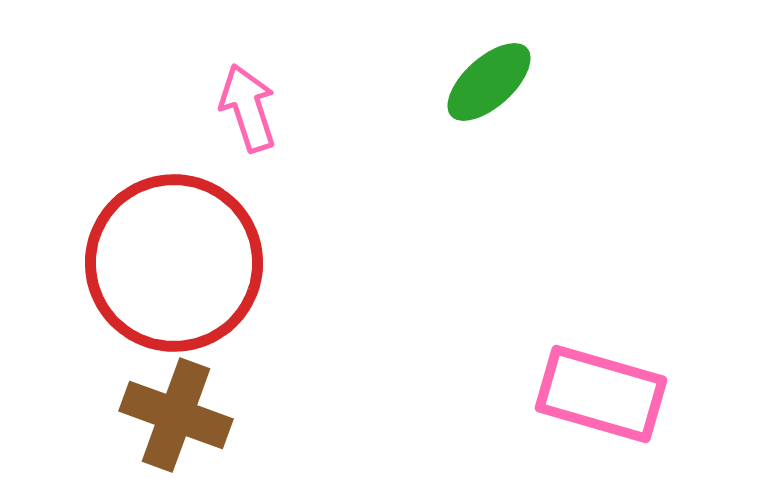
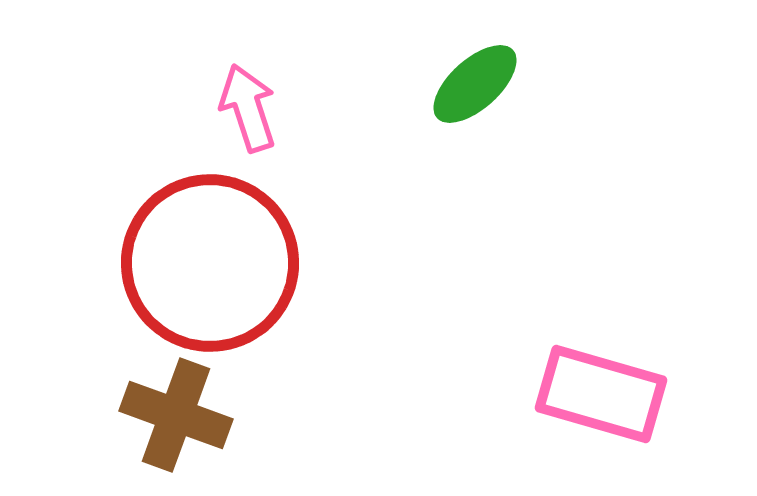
green ellipse: moved 14 px left, 2 px down
red circle: moved 36 px right
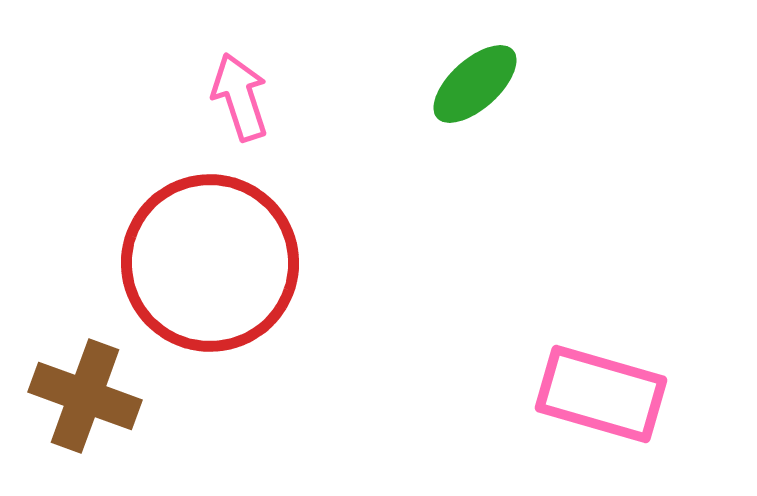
pink arrow: moved 8 px left, 11 px up
brown cross: moved 91 px left, 19 px up
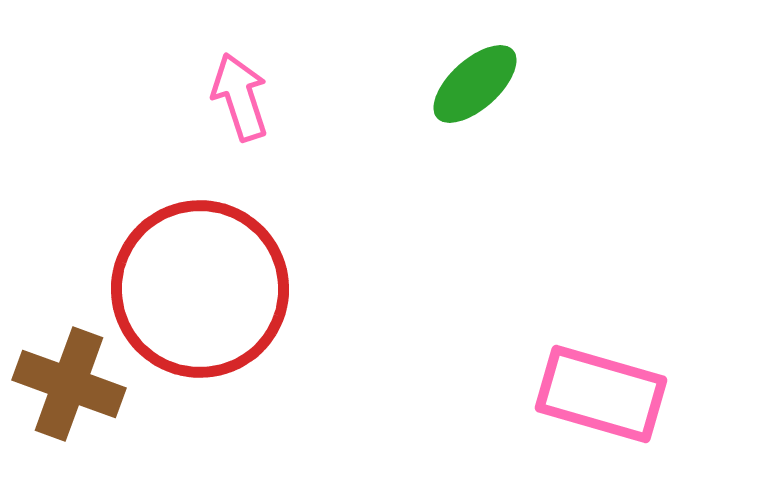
red circle: moved 10 px left, 26 px down
brown cross: moved 16 px left, 12 px up
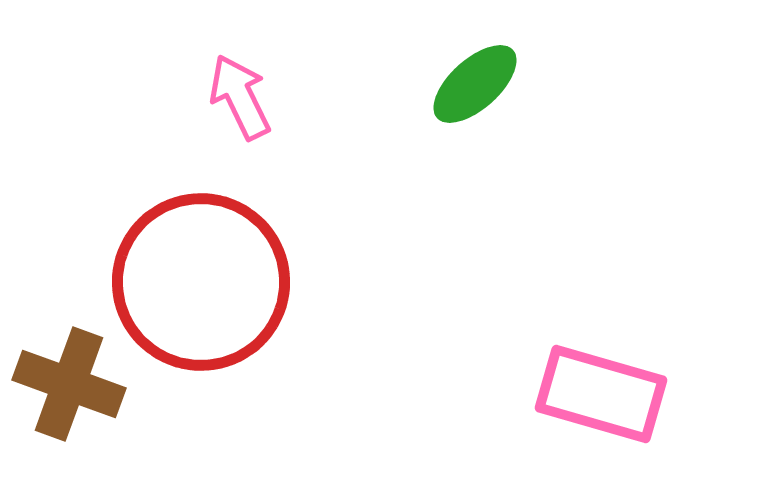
pink arrow: rotated 8 degrees counterclockwise
red circle: moved 1 px right, 7 px up
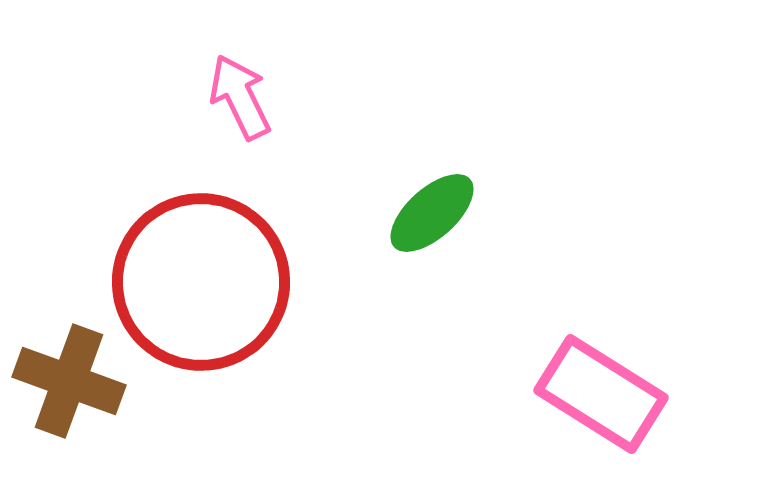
green ellipse: moved 43 px left, 129 px down
brown cross: moved 3 px up
pink rectangle: rotated 16 degrees clockwise
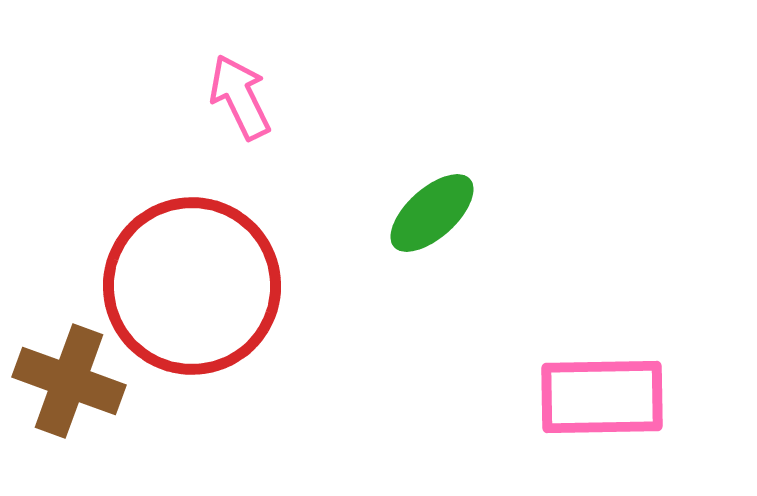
red circle: moved 9 px left, 4 px down
pink rectangle: moved 1 px right, 3 px down; rotated 33 degrees counterclockwise
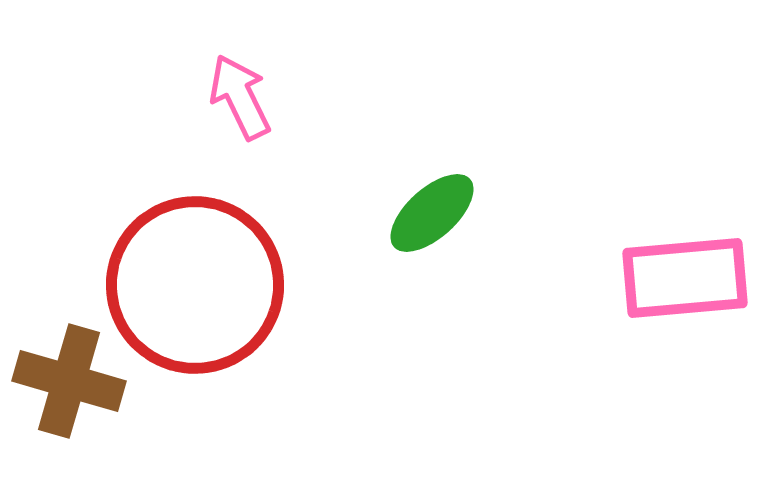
red circle: moved 3 px right, 1 px up
brown cross: rotated 4 degrees counterclockwise
pink rectangle: moved 83 px right, 119 px up; rotated 4 degrees counterclockwise
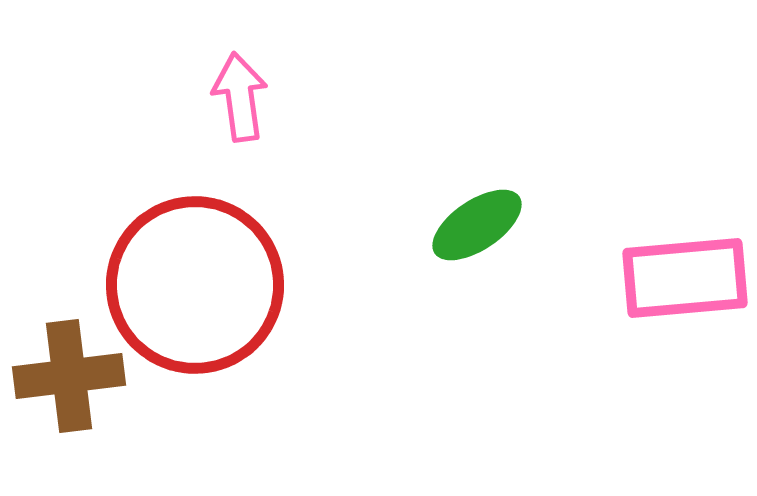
pink arrow: rotated 18 degrees clockwise
green ellipse: moved 45 px right, 12 px down; rotated 8 degrees clockwise
brown cross: moved 5 px up; rotated 23 degrees counterclockwise
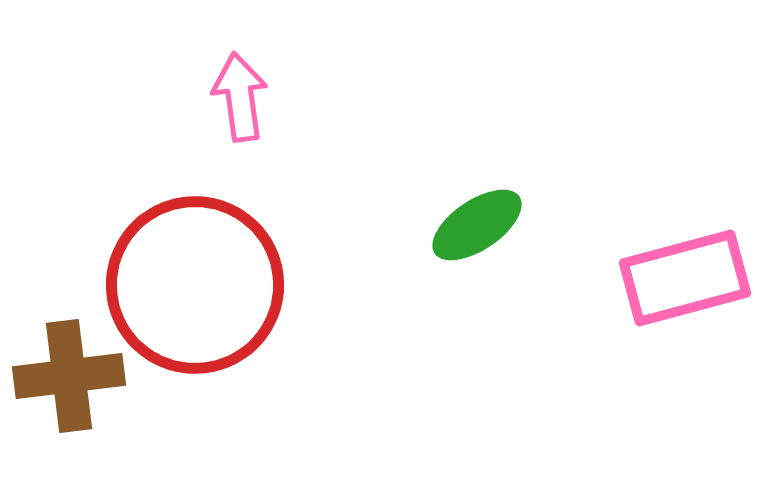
pink rectangle: rotated 10 degrees counterclockwise
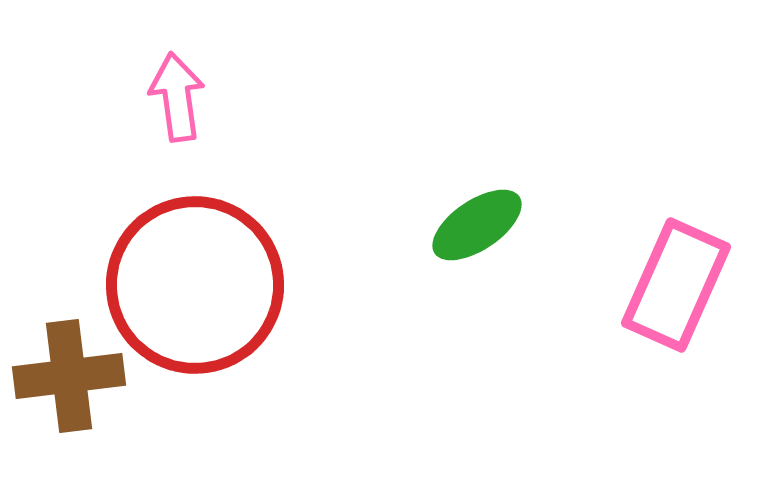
pink arrow: moved 63 px left
pink rectangle: moved 9 px left, 7 px down; rotated 51 degrees counterclockwise
